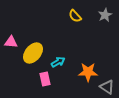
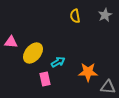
yellow semicircle: rotated 32 degrees clockwise
gray triangle: moved 1 px right; rotated 28 degrees counterclockwise
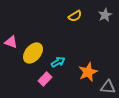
yellow semicircle: rotated 112 degrees counterclockwise
pink triangle: rotated 16 degrees clockwise
orange star: rotated 24 degrees counterclockwise
pink rectangle: rotated 56 degrees clockwise
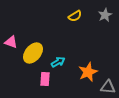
pink rectangle: rotated 40 degrees counterclockwise
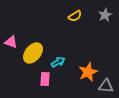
gray triangle: moved 2 px left, 1 px up
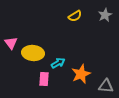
pink triangle: moved 1 px down; rotated 32 degrees clockwise
yellow ellipse: rotated 55 degrees clockwise
cyan arrow: moved 1 px down
orange star: moved 7 px left, 2 px down
pink rectangle: moved 1 px left
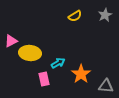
pink triangle: moved 2 px up; rotated 40 degrees clockwise
yellow ellipse: moved 3 px left
orange star: rotated 12 degrees counterclockwise
pink rectangle: rotated 16 degrees counterclockwise
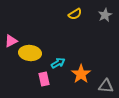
yellow semicircle: moved 2 px up
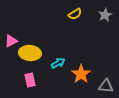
pink rectangle: moved 14 px left, 1 px down
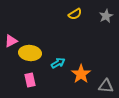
gray star: moved 1 px right, 1 px down
